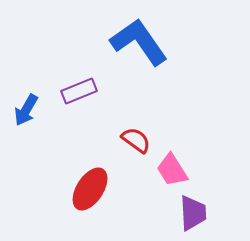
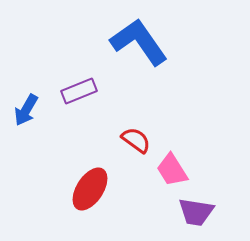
purple trapezoid: moved 3 px right, 1 px up; rotated 102 degrees clockwise
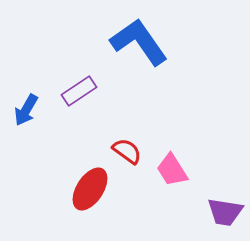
purple rectangle: rotated 12 degrees counterclockwise
red semicircle: moved 9 px left, 11 px down
purple trapezoid: moved 29 px right
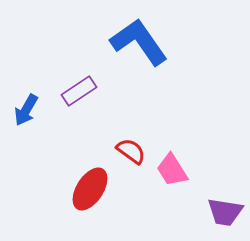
red semicircle: moved 4 px right
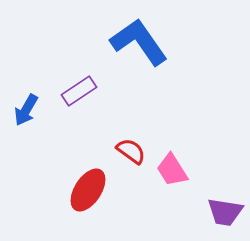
red ellipse: moved 2 px left, 1 px down
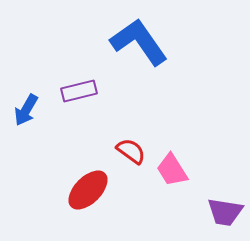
purple rectangle: rotated 20 degrees clockwise
red ellipse: rotated 12 degrees clockwise
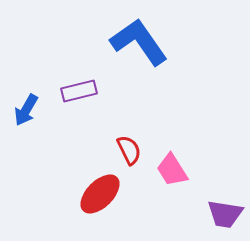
red semicircle: moved 2 px left, 1 px up; rotated 28 degrees clockwise
red ellipse: moved 12 px right, 4 px down
purple trapezoid: moved 2 px down
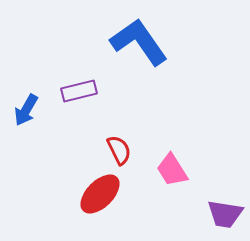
red semicircle: moved 10 px left
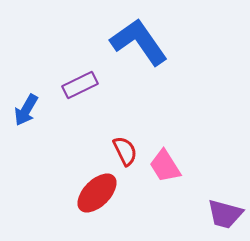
purple rectangle: moved 1 px right, 6 px up; rotated 12 degrees counterclockwise
red semicircle: moved 6 px right, 1 px down
pink trapezoid: moved 7 px left, 4 px up
red ellipse: moved 3 px left, 1 px up
purple trapezoid: rotated 6 degrees clockwise
